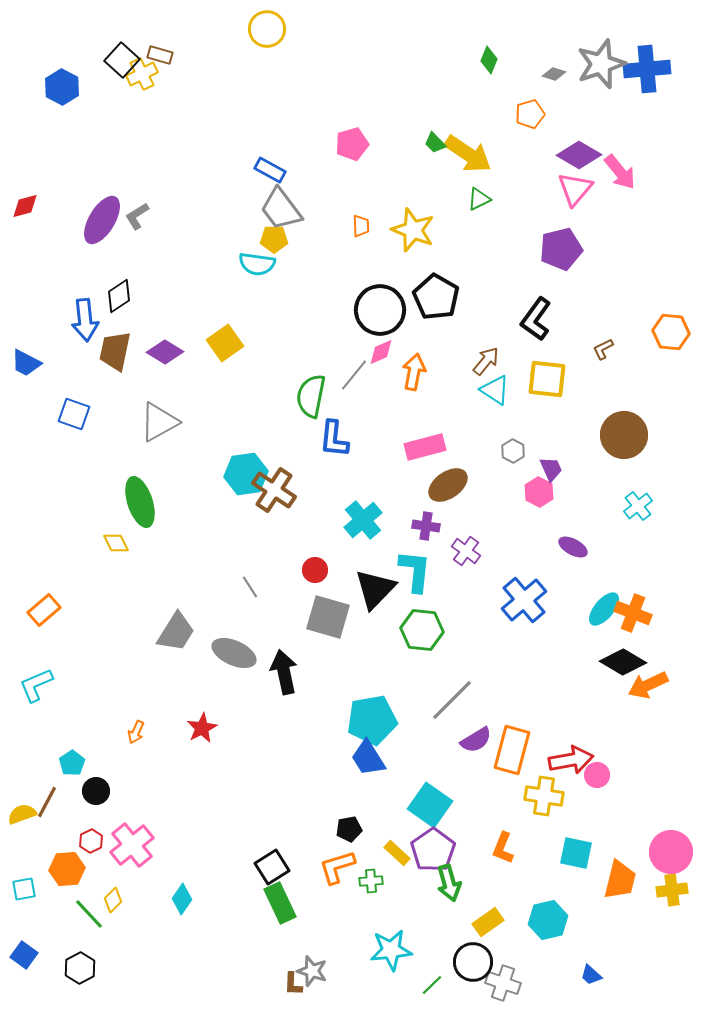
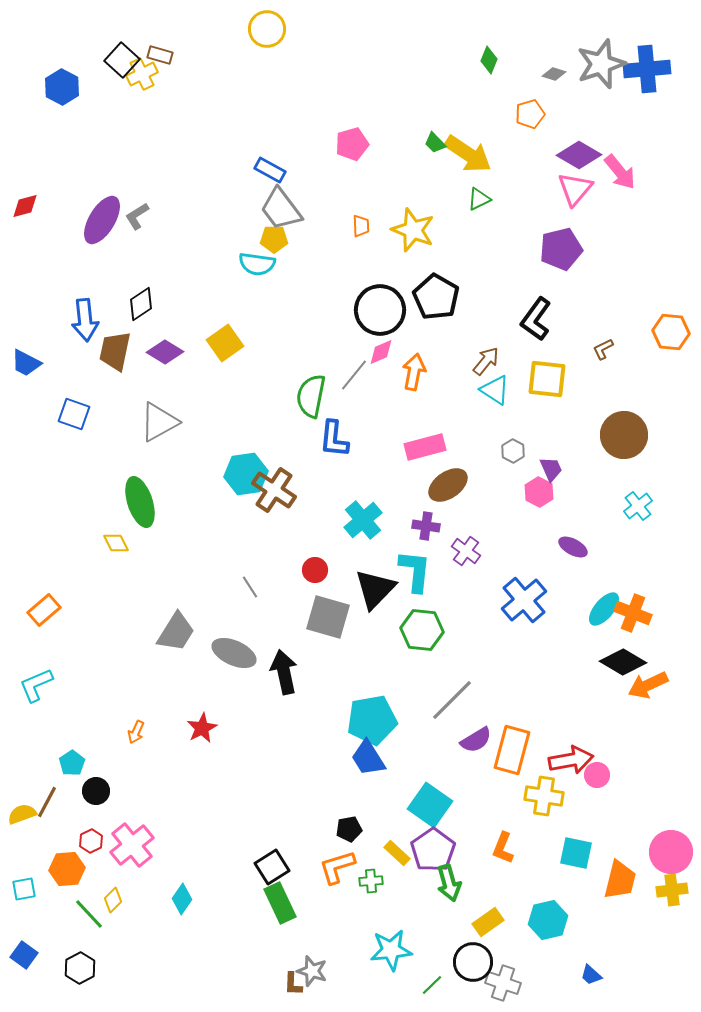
black diamond at (119, 296): moved 22 px right, 8 px down
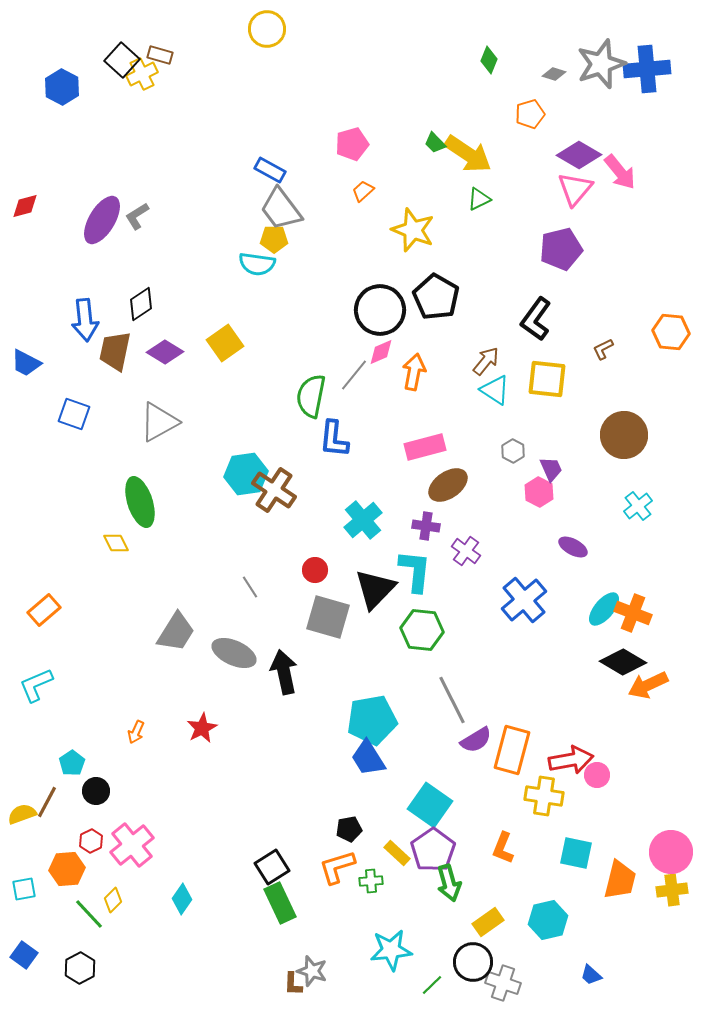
orange trapezoid at (361, 226): moved 2 px right, 35 px up; rotated 130 degrees counterclockwise
gray line at (452, 700): rotated 72 degrees counterclockwise
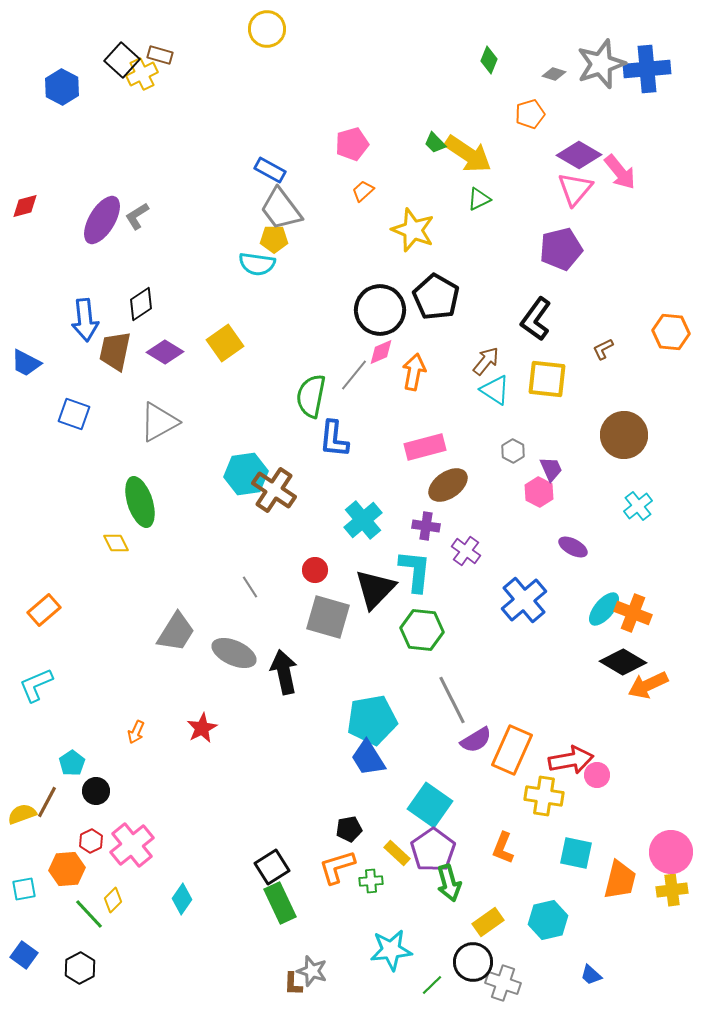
orange rectangle at (512, 750): rotated 9 degrees clockwise
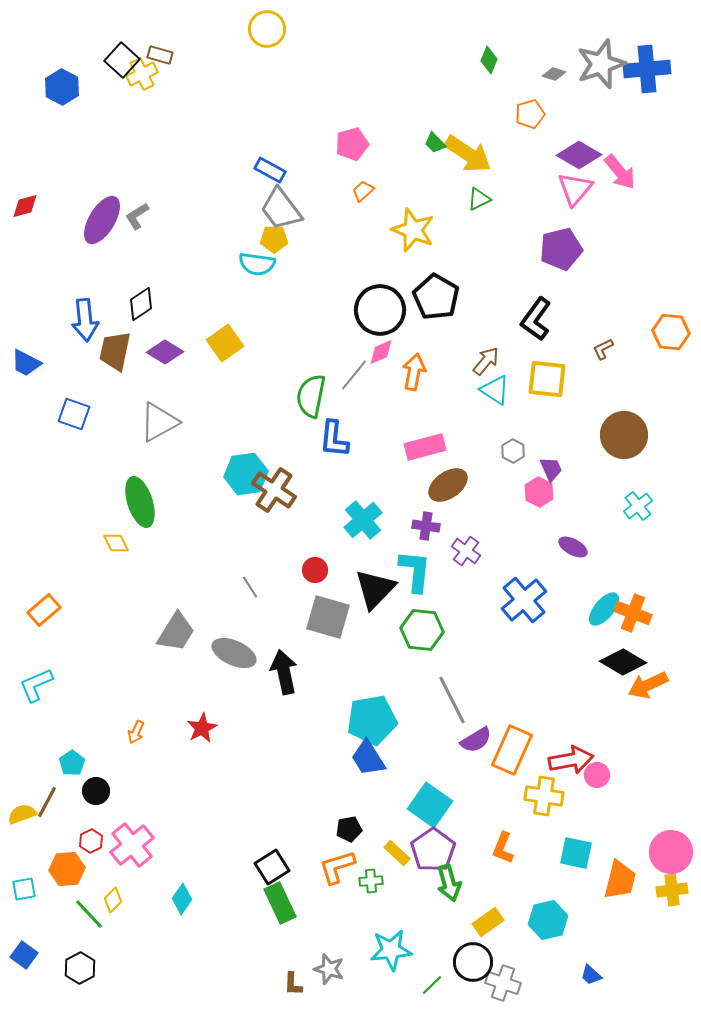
gray star at (312, 971): moved 17 px right, 2 px up
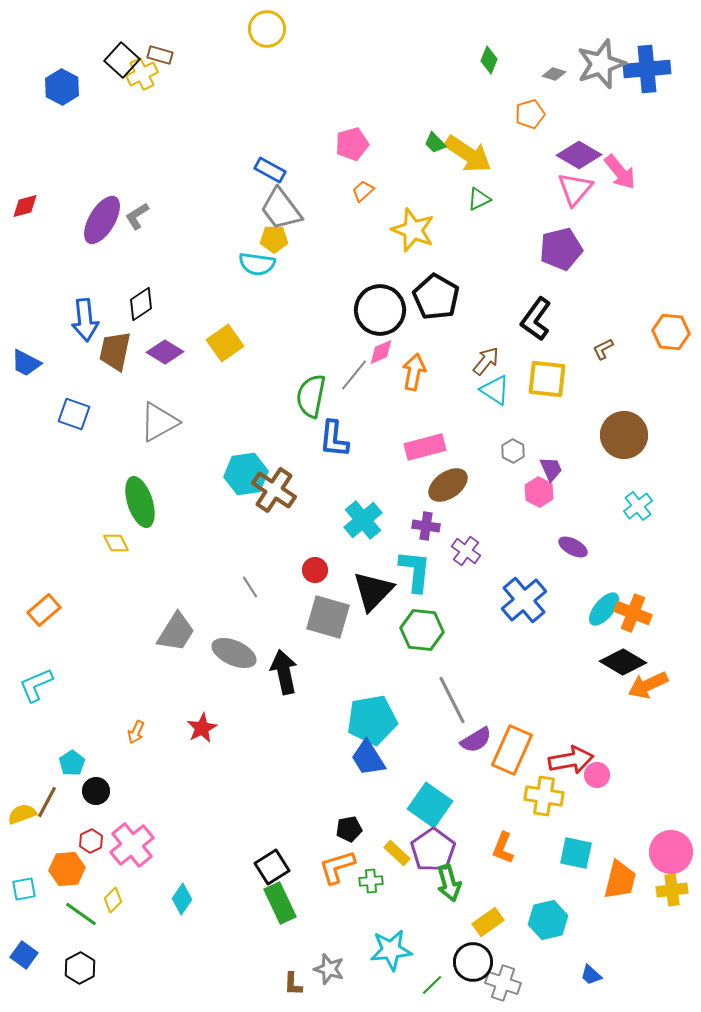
black triangle at (375, 589): moved 2 px left, 2 px down
green line at (89, 914): moved 8 px left; rotated 12 degrees counterclockwise
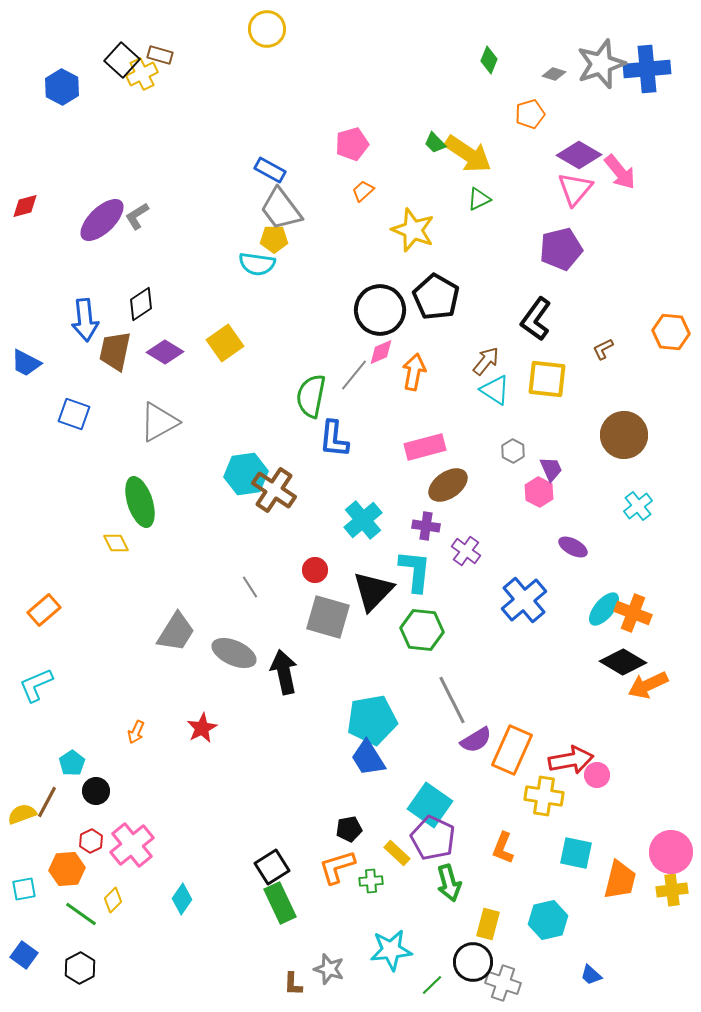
purple ellipse at (102, 220): rotated 15 degrees clockwise
purple pentagon at (433, 850): moved 12 px up; rotated 12 degrees counterclockwise
yellow rectangle at (488, 922): moved 2 px down; rotated 40 degrees counterclockwise
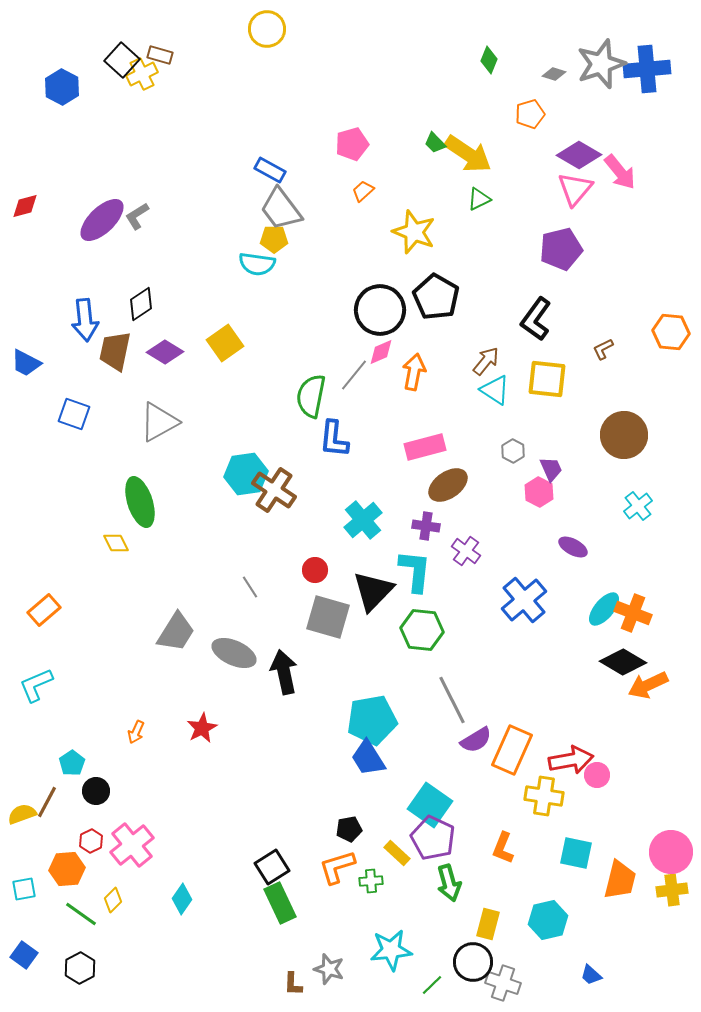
yellow star at (413, 230): moved 1 px right, 2 px down
